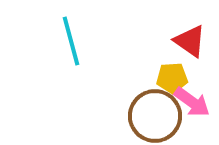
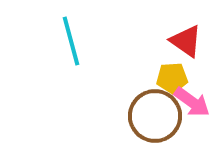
red triangle: moved 4 px left
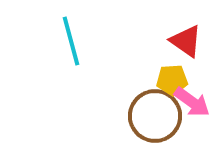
yellow pentagon: moved 2 px down
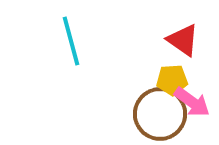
red triangle: moved 3 px left, 1 px up
brown circle: moved 5 px right, 2 px up
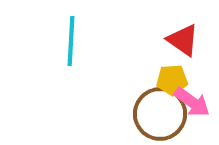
cyan line: rotated 18 degrees clockwise
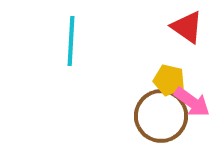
red triangle: moved 4 px right, 13 px up
yellow pentagon: moved 3 px left; rotated 16 degrees clockwise
brown circle: moved 1 px right, 2 px down
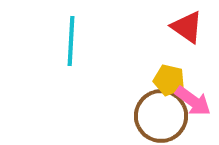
pink arrow: moved 1 px right, 1 px up
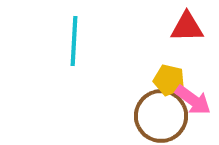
red triangle: rotated 36 degrees counterclockwise
cyan line: moved 3 px right
pink arrow: moved 1 px up
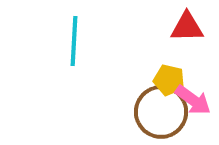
brown circle: moved 4 px up
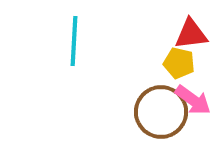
red triangle: moved 4 px right, 7 px down; rotated 6 degrees counterclockwise
yellow pentagon: moved 10 px right, 17 px up
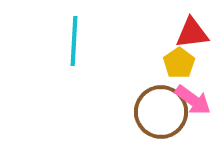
red triangle: moved 1 px right, 1 px up
yellow pentagon: rotated 24 degrees clockwise
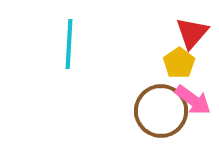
red triangle: rotated 42 degrees counterclockwise
cyan line: moved 5 px left, 3 px down
brown circle: moved 1 px up
